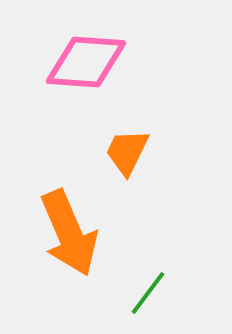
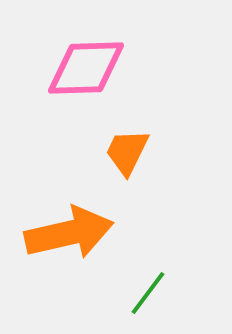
pink diamond: moved 6 px down; rotated 6 degrees counterclockwise
orange arrow: rotated 80 degrees counterclockwise
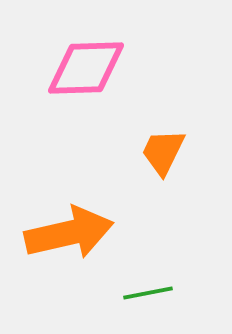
orange trapezoid: moved 36 px right
green line: rotated 42 degrees clockwise
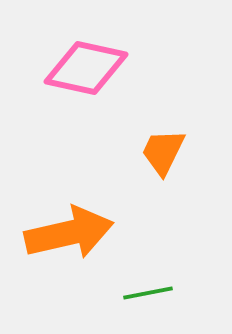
pink diamond: rotated 14 degrees clockwise
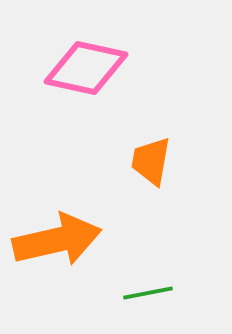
orange trapezoid: moved 12 px left, 9 px down; rotated 16 degrees counterclockwise
orange arrow: moved 12 px left, 7 px down
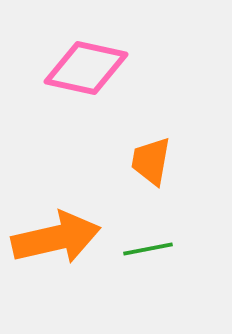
orange arrow: moved 1 px left, 2 px up
green line: moved 44 px up
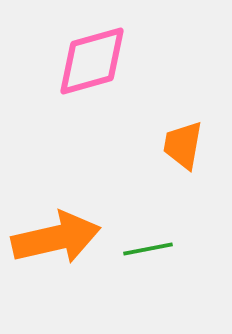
pink diamond: moved 6 px right, 7 px up; rotated 28 degrees counterclockwise
orange trapezoid: moved 32 px right, 16 px up
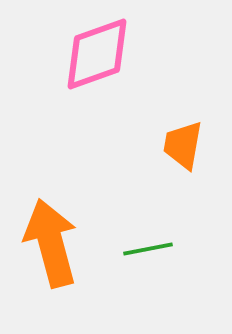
pink diamond: moved 5 px right, 7 px up; rotated 4 degrees counterclockwise
orange arrow: moved 5 px left, 5 px down; rotated 92 degrees counterclockwise
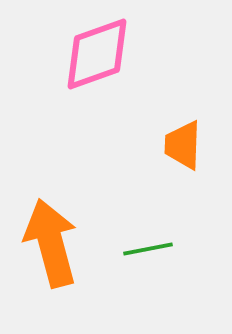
orange trapezoid: rotated 8 degrees counterclockwise
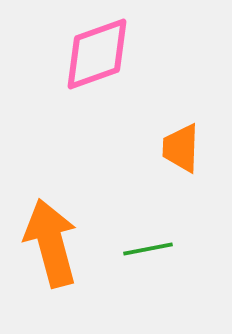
orange trapezoid: moved 2 px left, 3 px down
